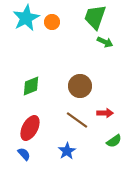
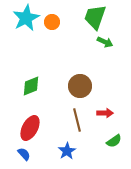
brown line: rotated 40 degrees clockwise
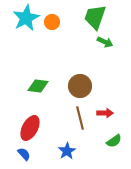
green diamond: moved 7 px right; rotated 30 degrees clockwise
brown line: moved 3 px right, 2 px up
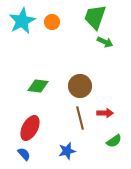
cyan star: moved 4 px left, 3 px down
blue star: rotated 18 degrees clockwise
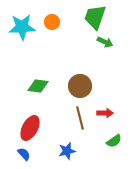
cyan star: moved 6 px down; rotated 24 degrees clockwise
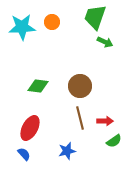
red arrow: moved 8 px down
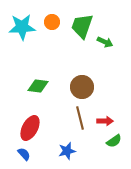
green trapezoid: moved 13 px left, 9 px down
brown circle: moved 2 px right, 1 px down
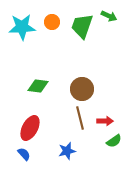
green arrow: moved 4 px right, 26 px up
brown circle: moved 2 px down
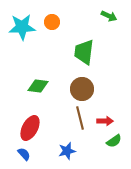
green trapezoid: moved 2 px right, 26 px down; rotated 12 degrees counterclockwise
